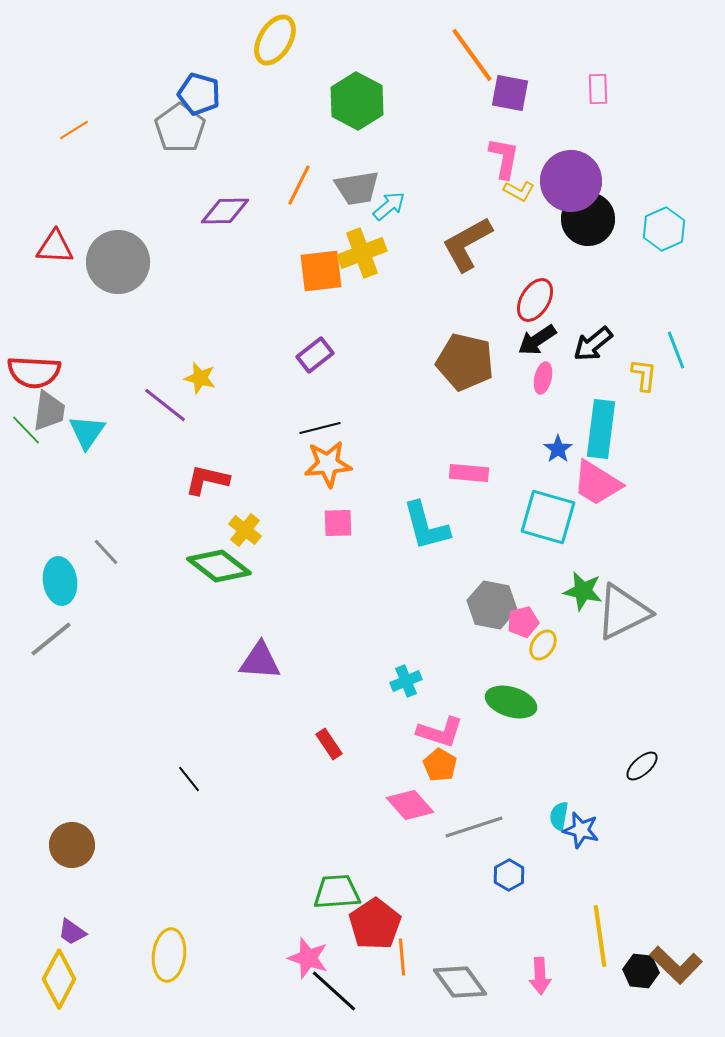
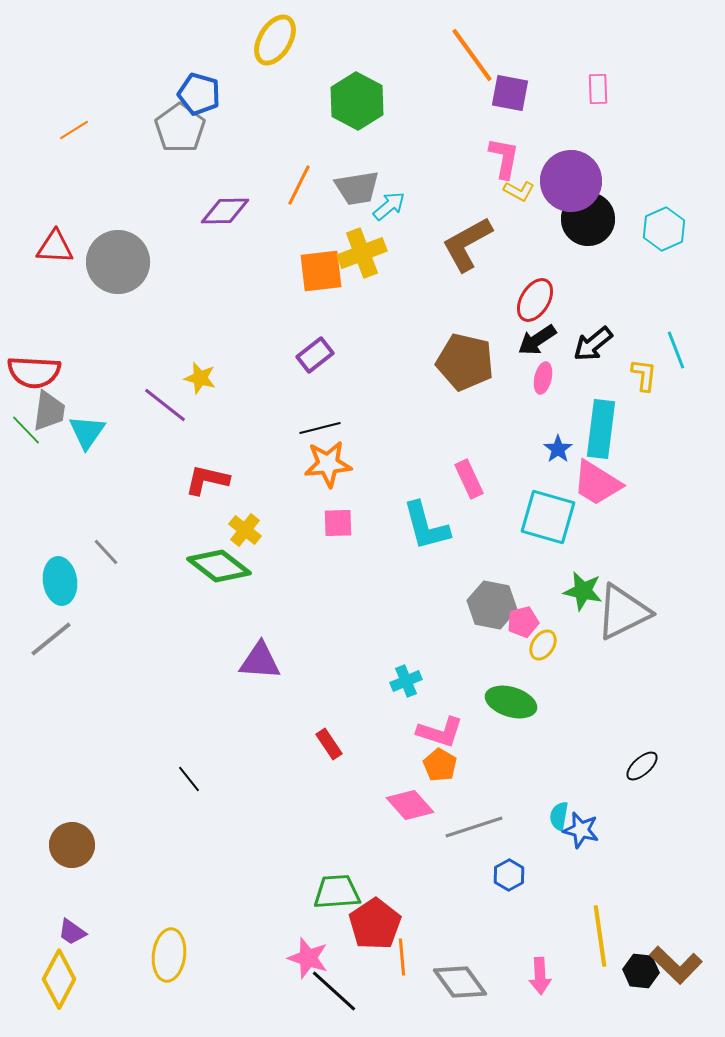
pink rectangle at (469, 473): moved 6 px down; rotated 60 degrees clockwise
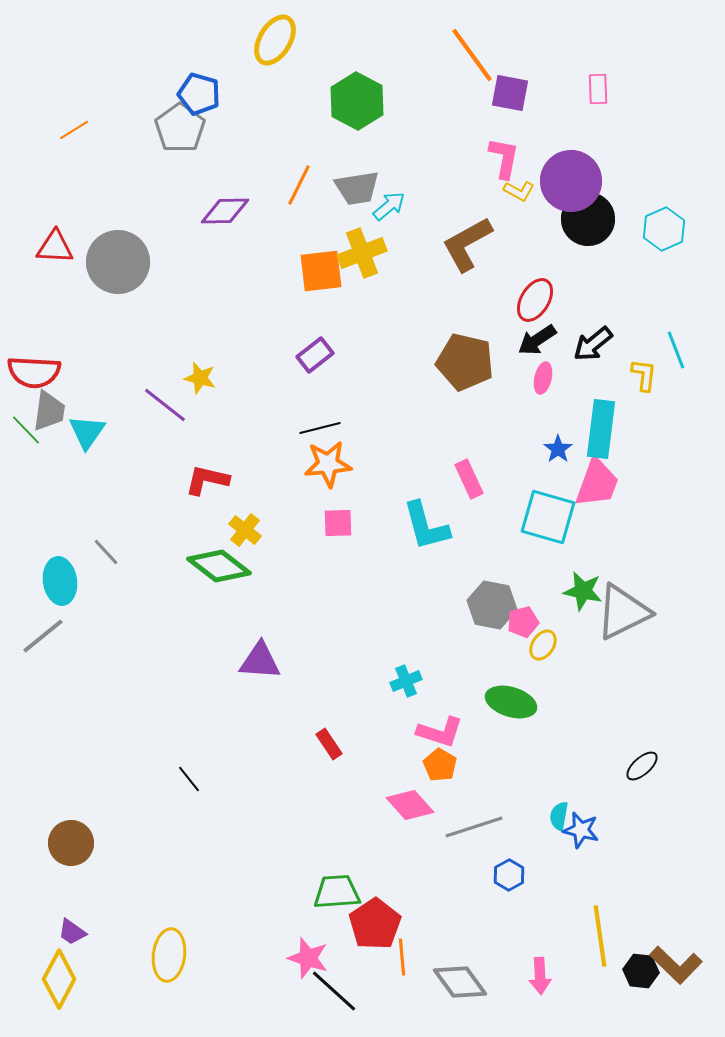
pink trapezoid at (597, 483): rotated 102 degrees counterclockwise
gray line at (51, 639): moved 8 px left, 3 px up
brown circle at (72, 845): moved 1 px left, 2 px up
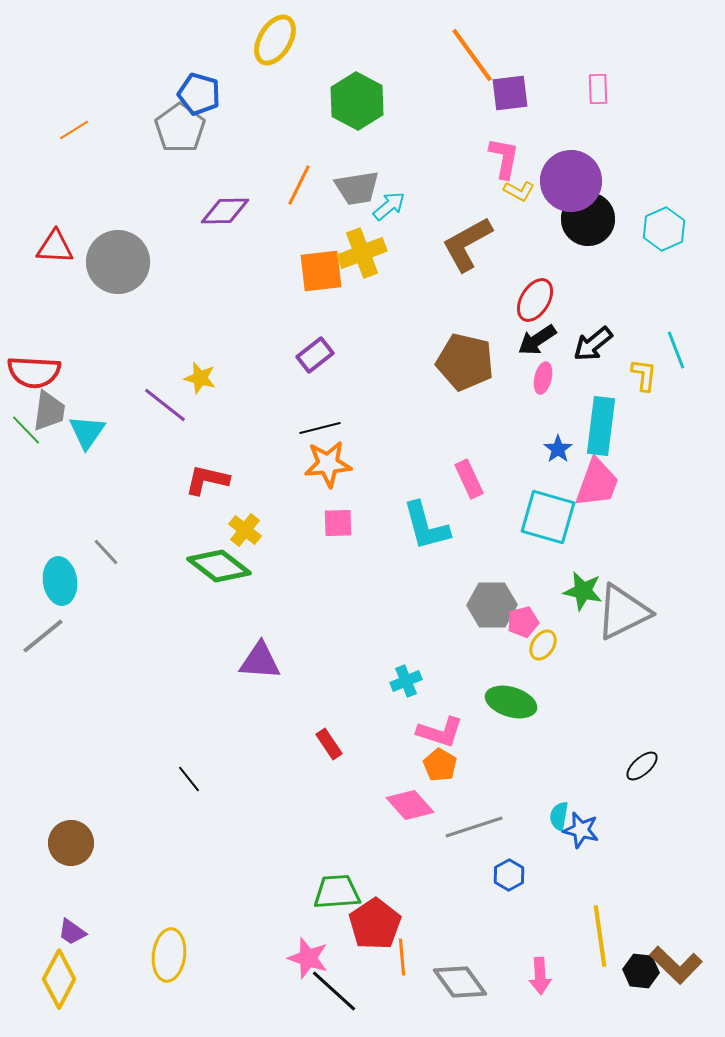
purple square at (510, 93): rotated 18 degrees counterclockwise
cyan rectangle at (601, 429): moved 3 px up
gray hexagon at (492, 605): rotated 12 degrees counterclockwise
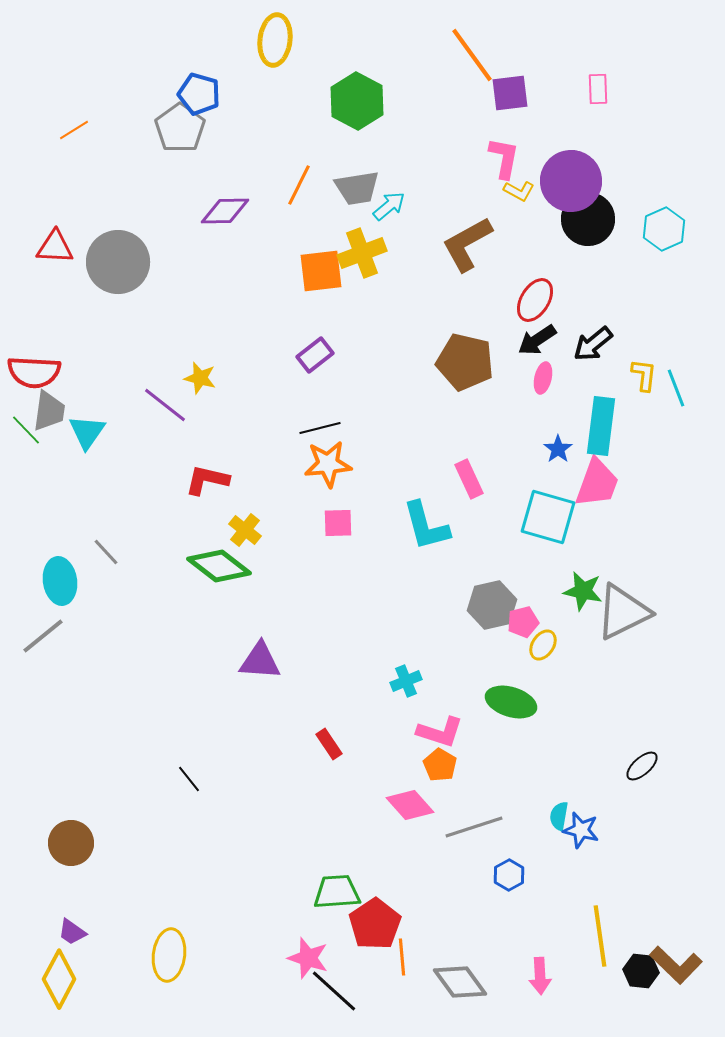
yellow ellipse at (275, 40): rotated 24 degrees counterclockwise
cyan line at (676, 350): moved 38 px down
gray hexagon at (492, 605): rotated 12 degrees counterclockwise
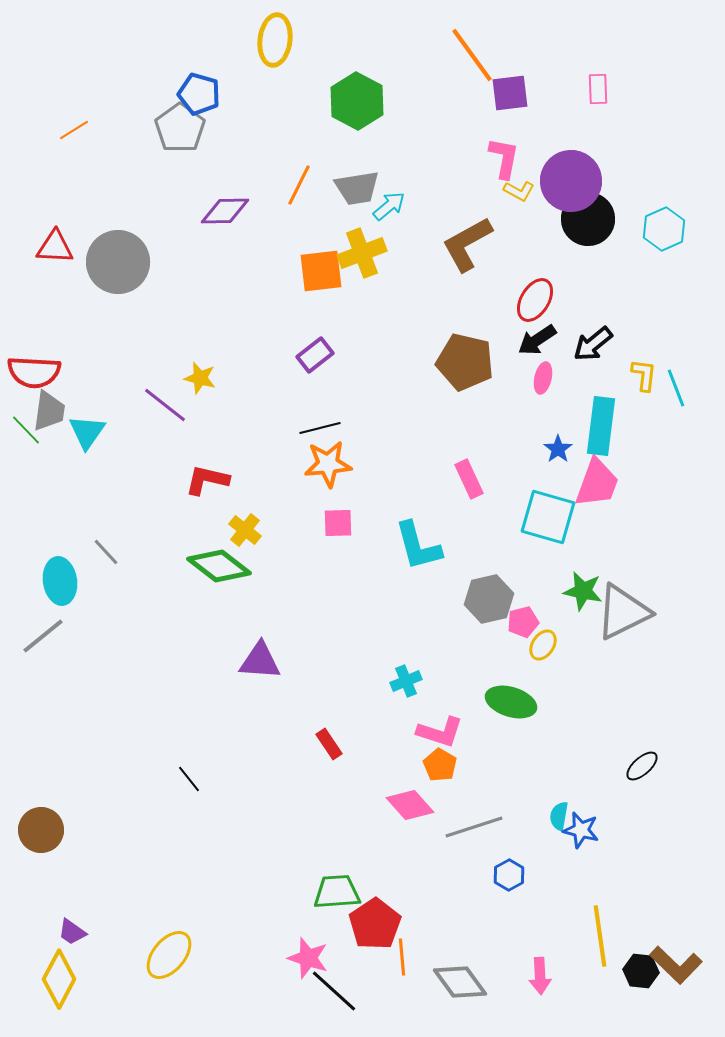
cyan L-shape at (426, 526): moved 8 px left, 20 px down
gray hexagon at (492, 605): moved 3 px left, 6 px up
brown circle at (71, 843): moved 30 px left, 13 px up
yellow ellipse at (169, 955): rotated 33 degrees clockwise
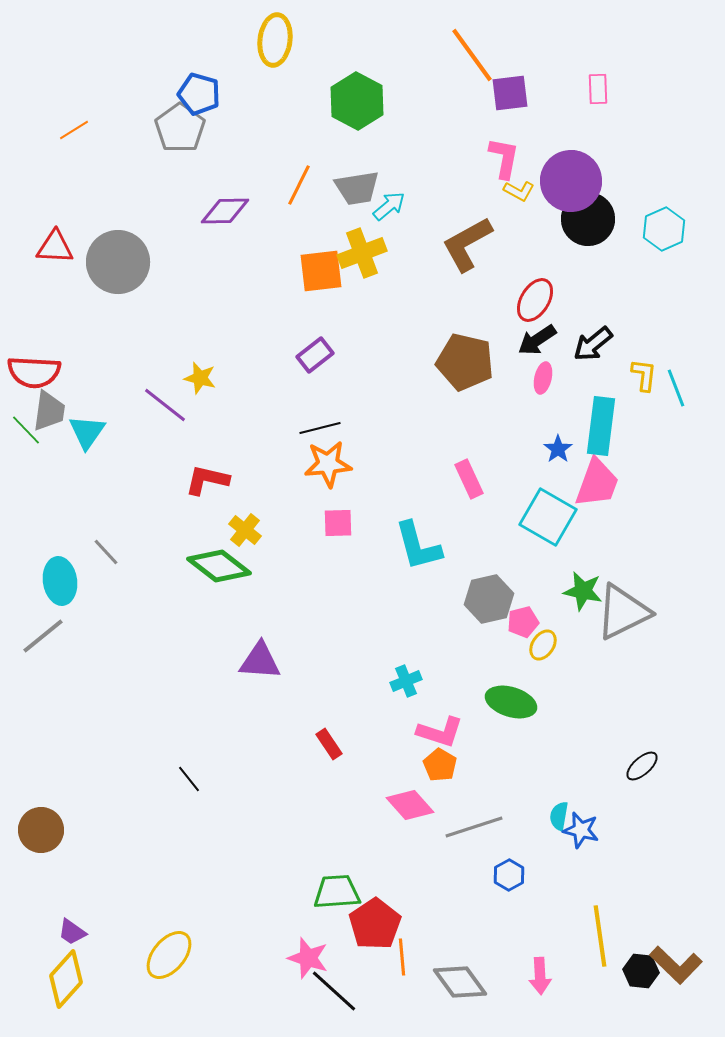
cyan square at (548, 517): rotated 14 degrees clockwise
yellow diamond at (59, 979): moved 7 px right; rotated 14 degrees clockwise
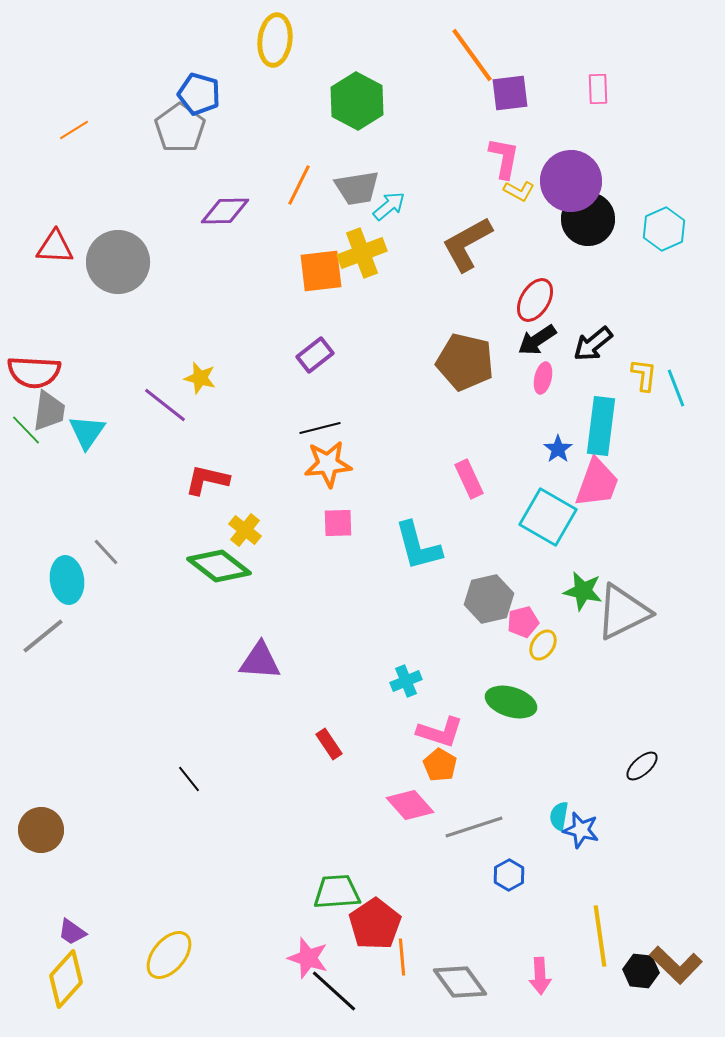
cyan ellipse at (60, 581): moved 7 px right, 1 px up
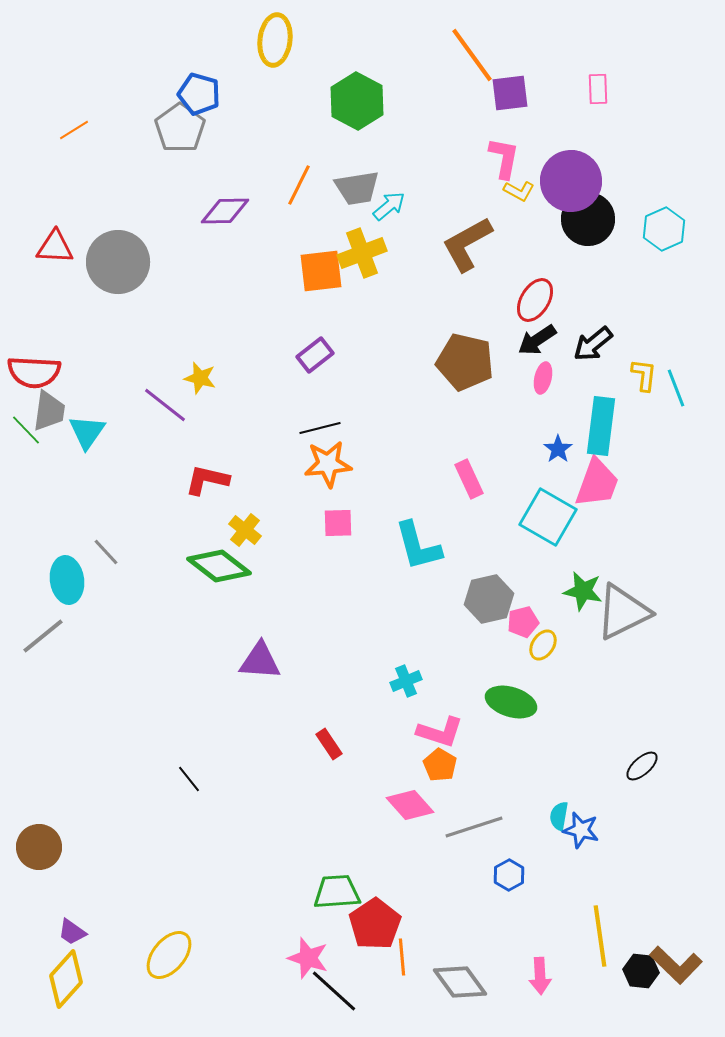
brown circle at (41, 830): moved 2 px left, 17 px down
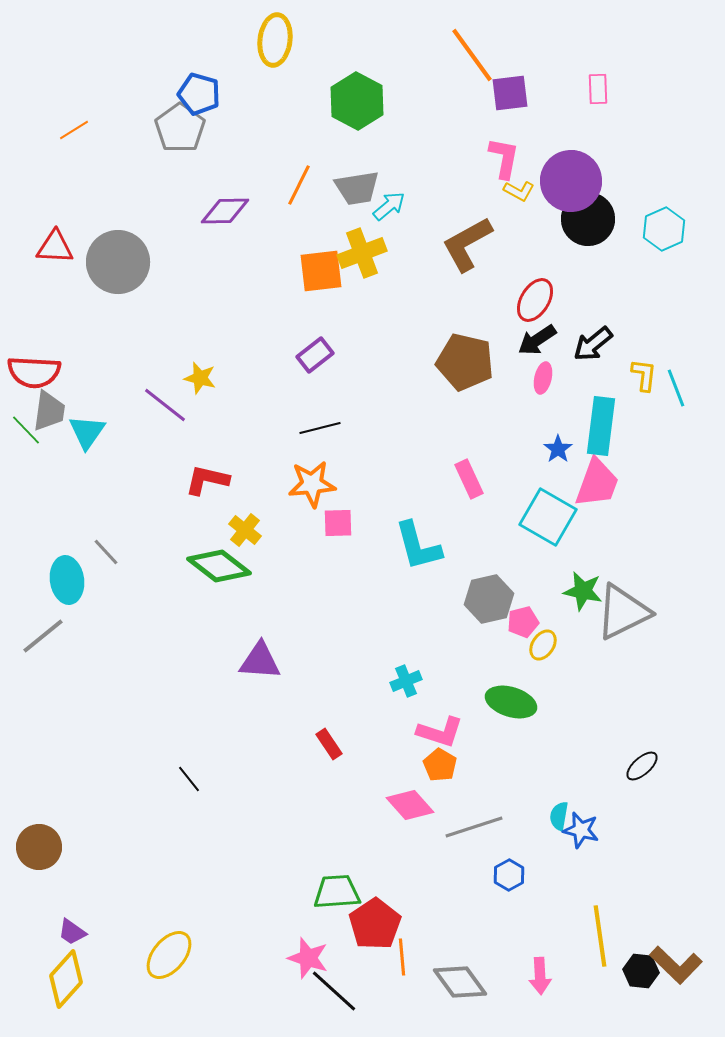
orange star at (328, 464): moved 16 px left, 20 px down
